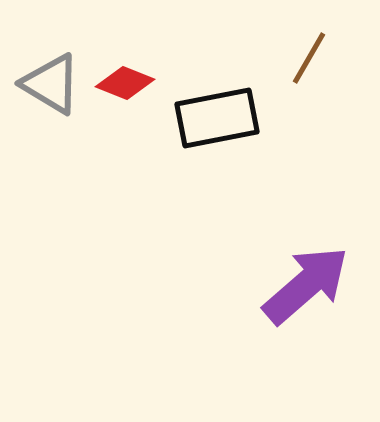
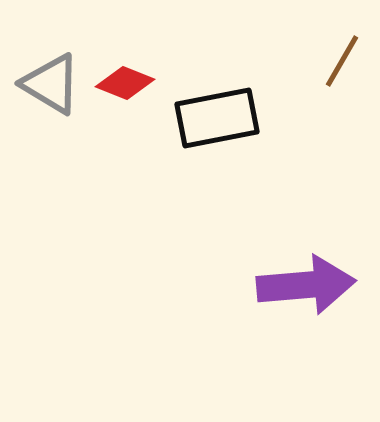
brown line: moved 33 px right, 3 px down
purple arrow: rotated 36 degrees clockwise
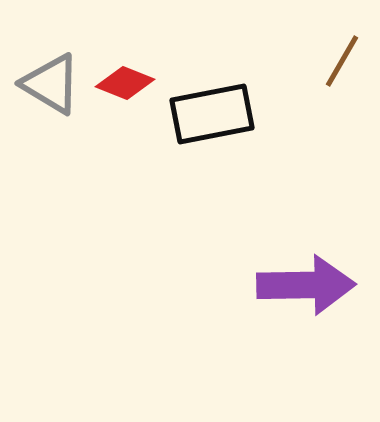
black rectangle: moved 5 px left, 4 px up
purple arrow: rotated 4 degrees clockwise
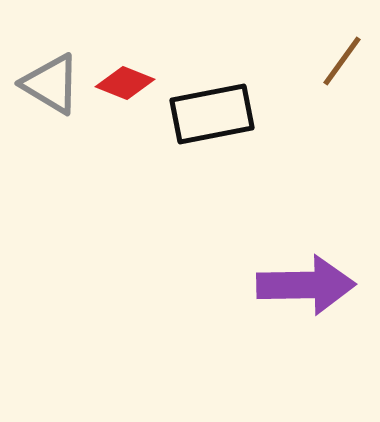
brown line: rotated 6 degrees clockwise
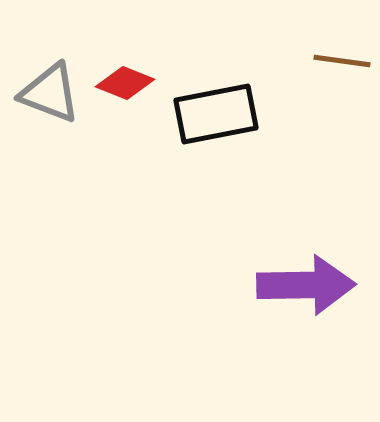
brown line: rotated 62 degrees clockwise
gray triangle: moved 1 px left, 9 px down; rotated 10 degrees counterclockwise
black rectangle: moved 4 px right
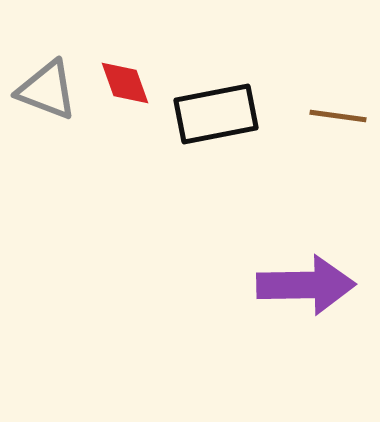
brown line: moved 4 px left, 55 px down
red diamond: rotated 48 degrees clockwise
gray triangle: moved 3 px left, 3 px up
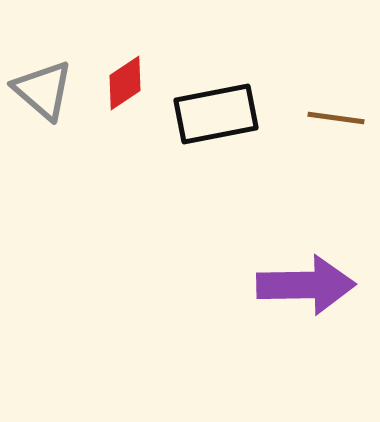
red diamond: rotated 76 degrees clockwise
gray triangle: moved 4 px left; rotated 20 degrees clockwise
brown line: moved 2 px left, 2 px down
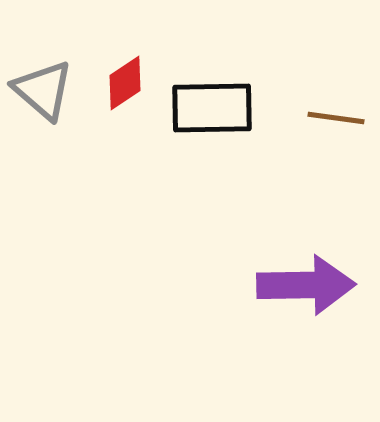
black rectangle: moved 4 px left, 6 px up; rotated 10 degrees clockwise
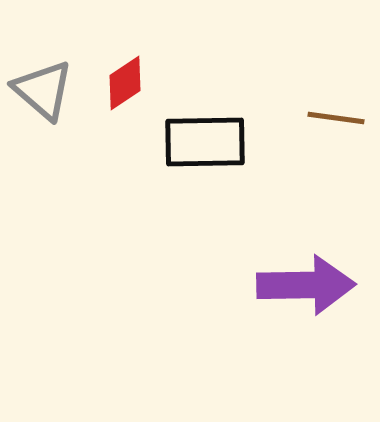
black rectangle: moved 7 px left, 34 px down
